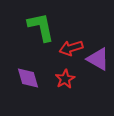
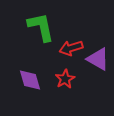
purple diamond: moved 2 px right, 2 px down
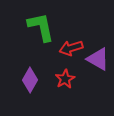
purple diamond: rotated 45 degrees clockwise
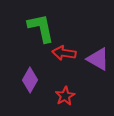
green L-shape: moved 1 px down
red arrow: moved 7 px left, 5 px down; rotated 25 degrees clockwise
red star: moved 17 px down
